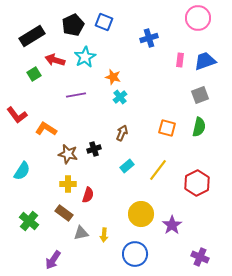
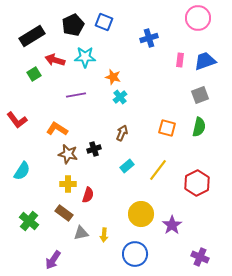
cyan star: rotated 30 degrees clockwise
red L-shape: moved 5 px down
orange L-shape: moved 11 px right
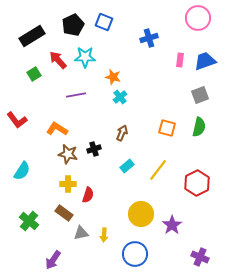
red arrow: moved 3 px right; rotated 30 degrees clockwise
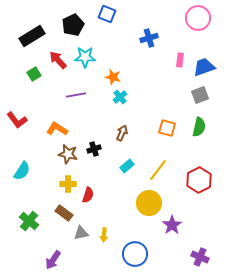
blue square: moved 3 px right, 8 px up
blue trapezoid: moved 1 px left, 6 px down
red hexagon: moved 2 px right, 3 px up
yellow circle: moved 8 px right, 11 px up
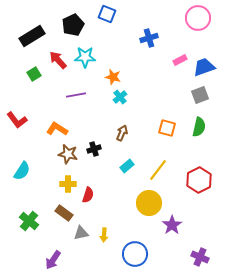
pink rectangle: rotated 56 degrees clockwise
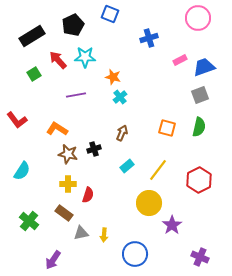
blue square: moved 3 px right
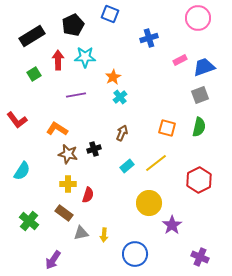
red arrow: rotated 42 degrees clockwise
orange star: rotated 28 degrees clockwise
yellow line: moved 2 px left, 7 px up; rotated 15 degrees clockwise
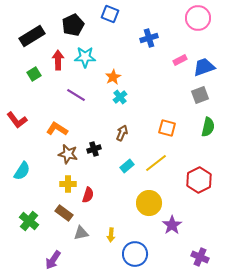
purple line: rotated 42 degrees clockwise
green semicircle: moved 9 px right
yellow arrow: moved 7 px right
